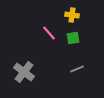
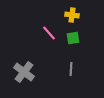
gray line: moved 6 px left; rotated 64 degrees counterclockwise
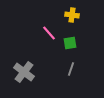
green square: moved 3 px left, 5 px down
gray line: rotated 16 degrees clockwise
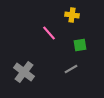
green square: moved 10 px right, 2 px down
gray line: rotated 40 degrees clockwise
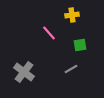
yellow cross: rotated 16 degrees counterclockwise
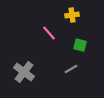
green square: rotated 24 degrees clockwise
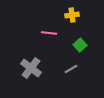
pink line: rotated 42 degrees counterclockwise
green square: rotated 32 degrees clockwise
gray cross: moved 7 px right, 4 px up
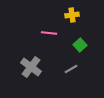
gray cross: moved 1 px up
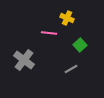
yellow cross: moved 5 px left, 3 px down; rotated 32 degrees clockwise
gray cross: moved 7 px left, 7 px up
